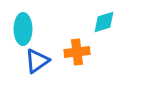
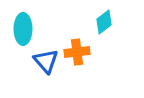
cyan diamond: rotated 20 degrees counterclockwise
blue triangle: moved 9 px right; rotated 36 degrees counterclockwise
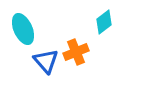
cyan ellipse: rotated 24 degrees counterclockwise
orange cross: moved 1 px left; rotated 15 degrees counterclockwise
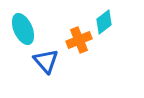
orange cross: moved 3 px right, 12 px up
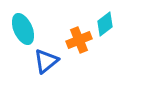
cyan diamond: moved 1 px right, 2 px down
blue triangle: rotated 32 degrees clockwise
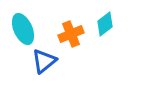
orange cross: moved 8 px left, 6 px up
blue triangle: moved 2 px left
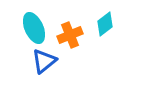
cyan ellipse: moved 11 px right, 1 px up
orange cross: moved 1 px left, 1 px down
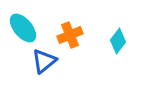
cyan diamond: moved 13 px right, 17 px down; rotated 15 degrees counterclockwise
cyan ellipse: moved 11 px left; rotated 16 degrees counterclockwise
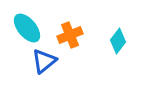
cyan ellipse: moved 4 px right
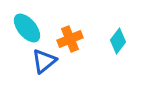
orange cross: moved 4 px down
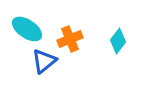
cyan ellipse: moved 1 px down; rotated 16 degrees counterclockwise
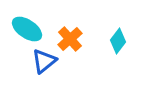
orange cross: rotated 20 degrees counterclockwise
